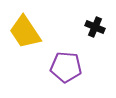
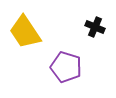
purple pentagon: rotated 12 degrees clockwise
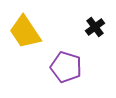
black cross: rotated 30 degrees clockwise
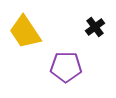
purple pentagon: rotated 16 degrees counterclockwise
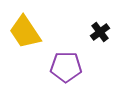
black cross: moved 5 px right, 5 px down
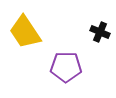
black cross: rotated 30 degrees counterclockwise
